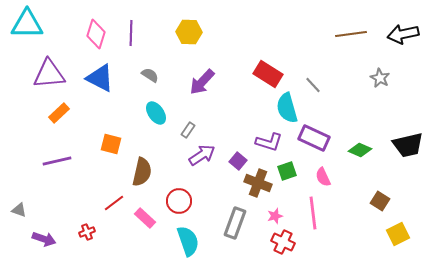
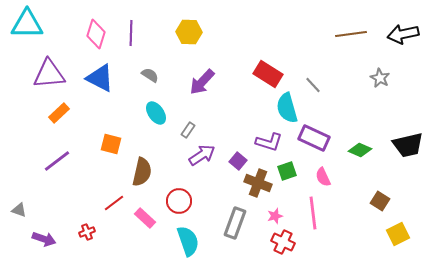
purple line at (57, 161): rotated 24 degrees counterclockwise
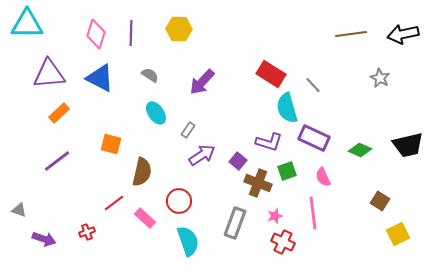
yellow hexagon at (189, 32): moved 10 px left, 3 px up
red rectangle at (268, 74): moved 3 px right
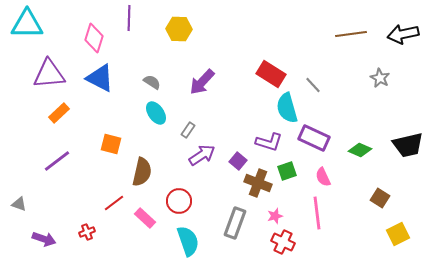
purple line at (131, 33): moved 2 px left, 15 px up
pink diamond at (96, 34): moved 2 px left, 4 px down
gray semicircle at (150, 75): moved 2 px right, 7 px down
brown square at (380, 201): moved 3 px up
gray triangle at (19, 210): moved 6 px up
pink line at (313, 213): moved 4 px right
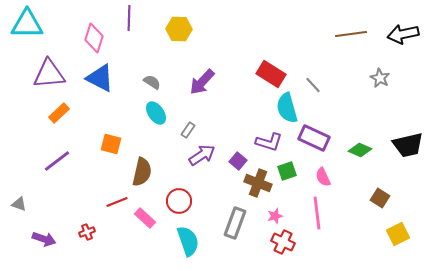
red line at (114, 203): moved 3 px right, 1 px up; rotated 15 degrees clockwise
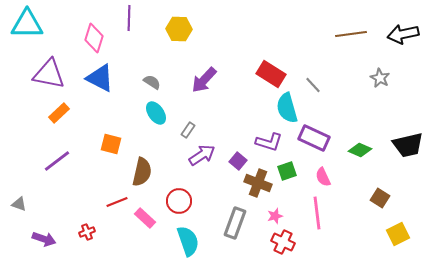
purple triangle at (49, 74): rotated 16 degrees clockwise
purple arrow at (202, 82): moved 2 px right, 2 px up
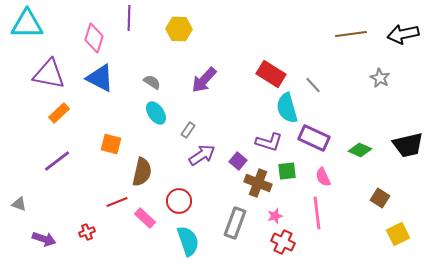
green square at (287, 171): rotated 12 degrees clockwise
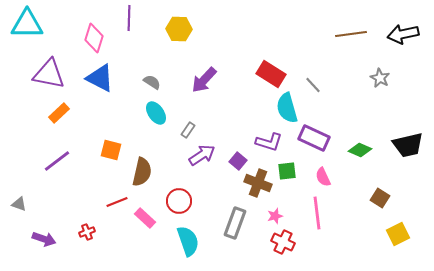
orange square at (111, 144): moved 6 px down
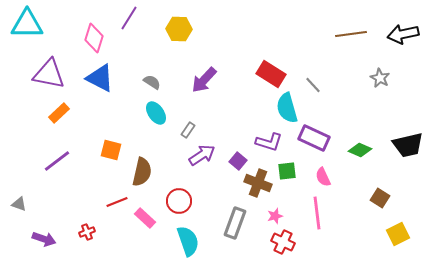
purple line at (129, 18): rotated 30 degrees clockwise
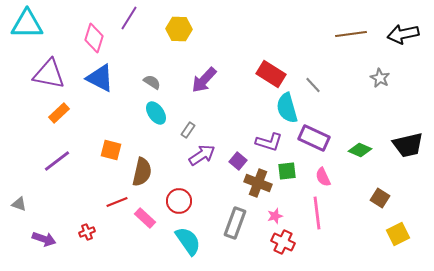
cyan semicircle at (188, 241): rotated 16 degrees counterclockwise
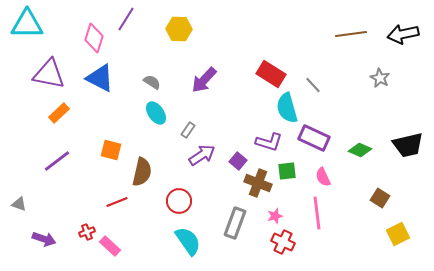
purple line at (129, 18): moved 3 px left, 1 px down
pink rectangle at (145, 218): moved 35 px left, 28 px down
